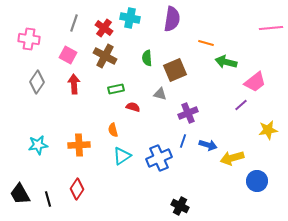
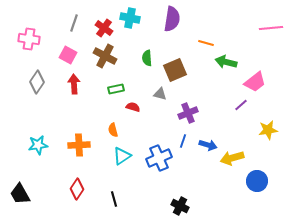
black line: moved 66 px right
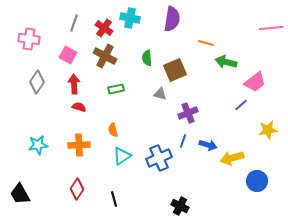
red semicircle: moved 54 px left
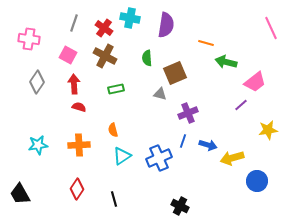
purple semicircle: moved 6 px left, 6 px down
pink line: rotated 70 degrees clockwise
brown square: moved 3 px down
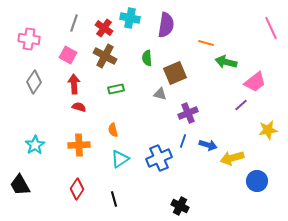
gray diamond: moved 3 px left
cyan star: moved 3 px left; rotated 24 degrees counterclockwise
cyan triangle: moved 2 px left, 3 px down
black trapezoid: moved 9 px up
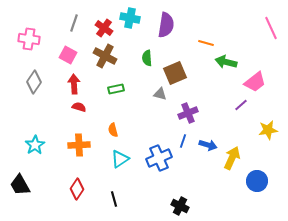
yellow arrow: rotated 130 degrees clockwise
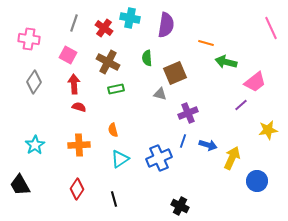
brown cross: moved 3 px right, 6 px down
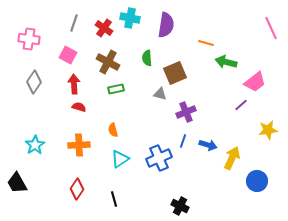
purple cross: moved 2 px left, 1 px up
black trapezoid: moved 3 px left, 2 px up
